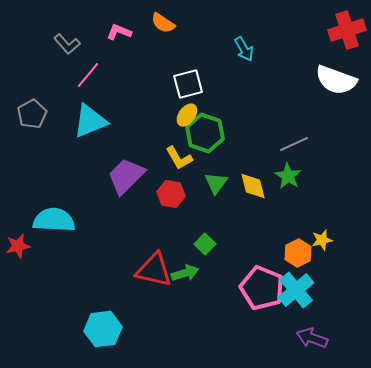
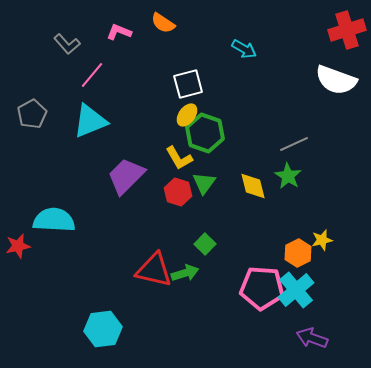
cyan arrow: rotated 30 degrees counterclockwise
pink line: moved 4 px right
green triangle: moved 12 px left
red hexagon: moved 7 px right, 2 px up; rotated 8 degrees clockwise
pink pentagon: rotated 18 degrees counterclockwise
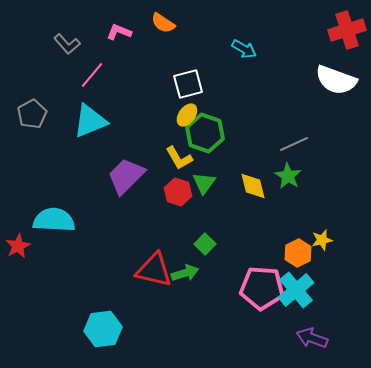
red star: rotated 15 degrees counterclockwise
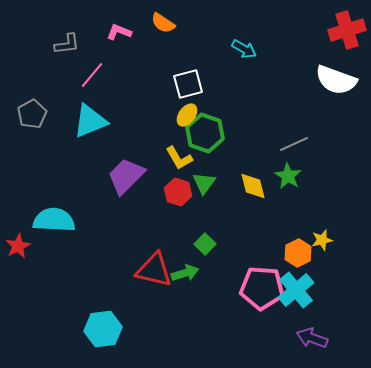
gray L-shape: rotated 56 degrees counterclockwise
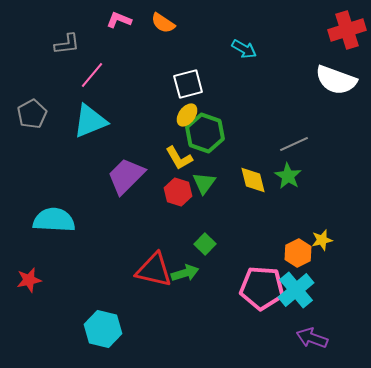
pink L-shape: moved 12 px up
yellow diamond: moved 6 px up
red star: moved 11 px right, 34 px down; rotated 15 degrees clockwise
cyan hexagon: rotated 21 degrees clockwise
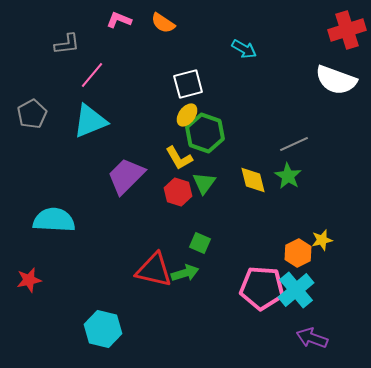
green square: moved 5 px left, 1 px up; rotated 20 degrees counterclockwise
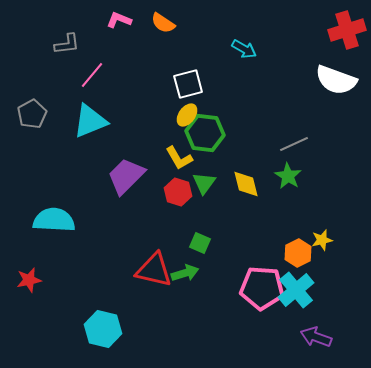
green hexagon: rotated 12 degrees counterclockwise
yellow diamond: moved 7 px left, 4 px down
purple arrow: moved 4 px right, 1 px up
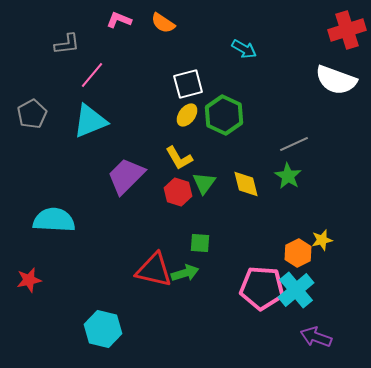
green hexagon: moved 19 px right, 18 px up; rotated 18 degrees clockwise
green square: rotated 20 degrees counterclockwise
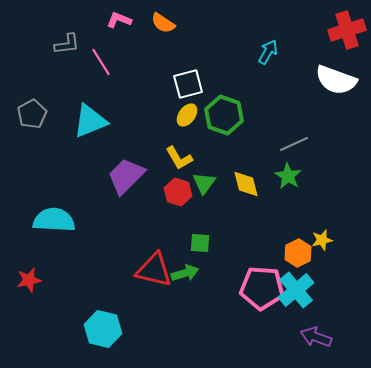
cyan arrow: moved 24 px right, 3 px down; rotated 90 degrees counterclockwise
pink line: moved 9 px right, 13 px up; rotated 72 degrees counterclockwise
green hexagon: rotated 6 degrees counterclockwise
